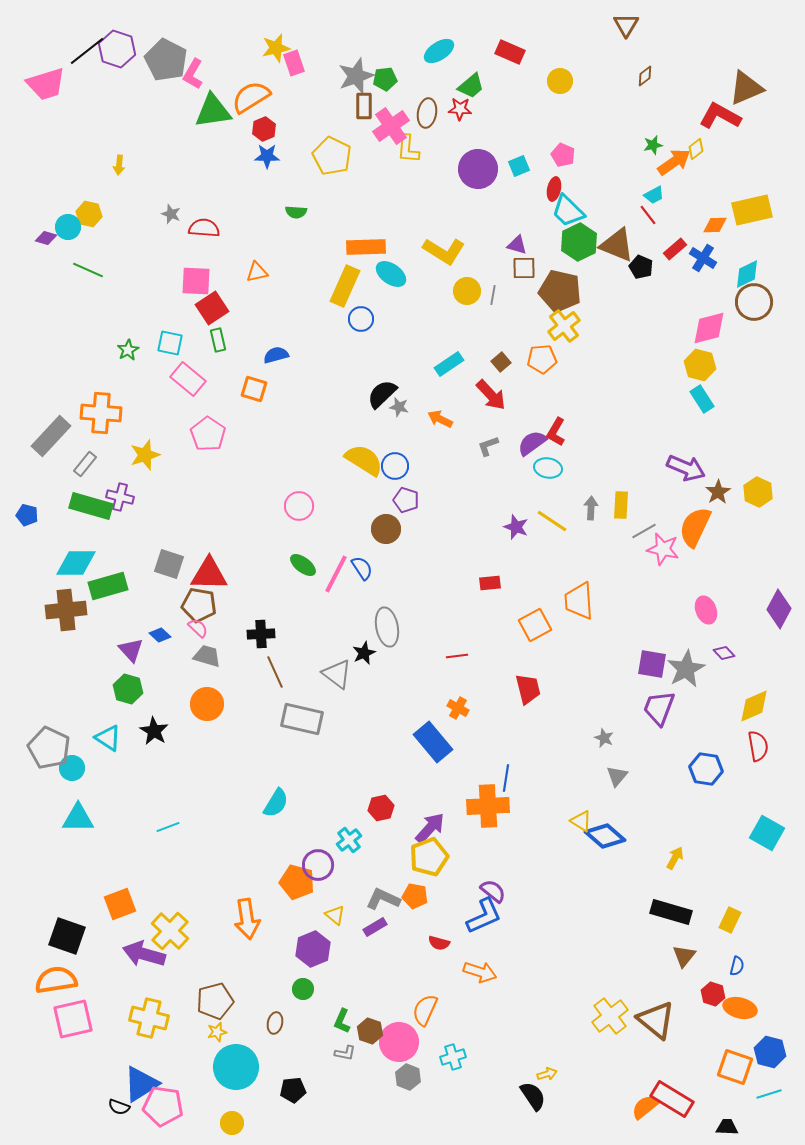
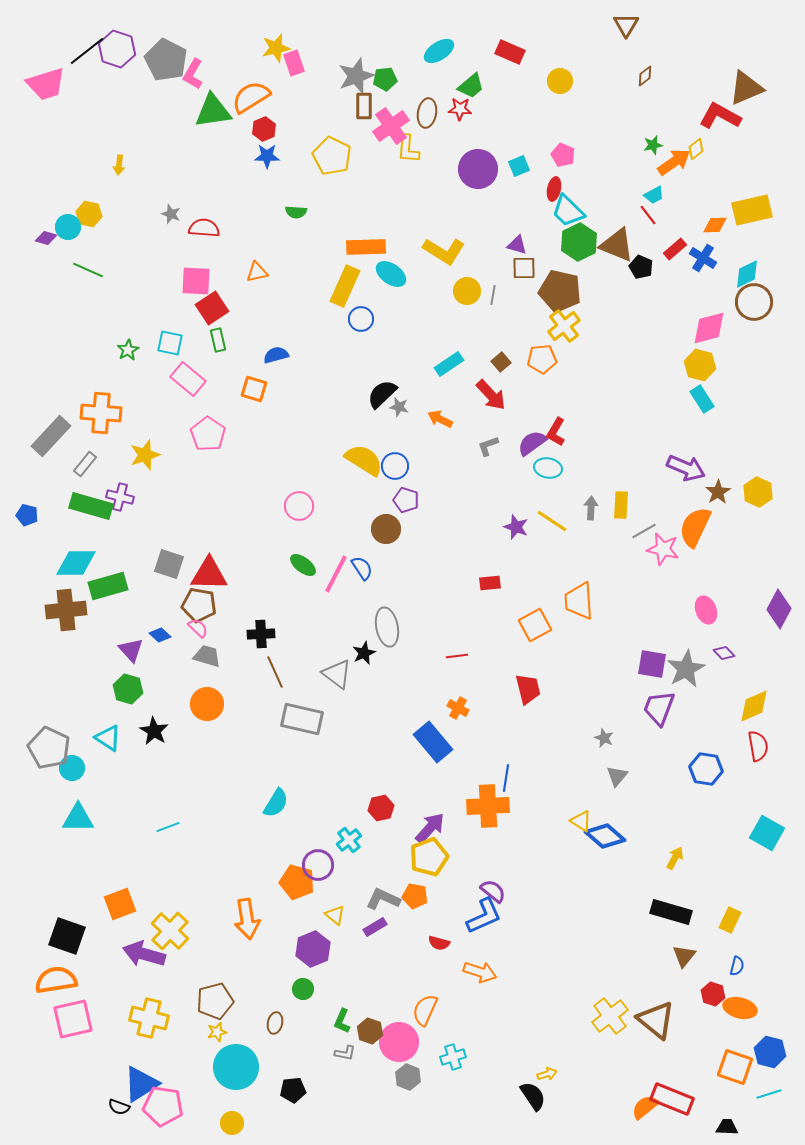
red rectangle at (672, 1099): rotated 9 degrees counterclockwise
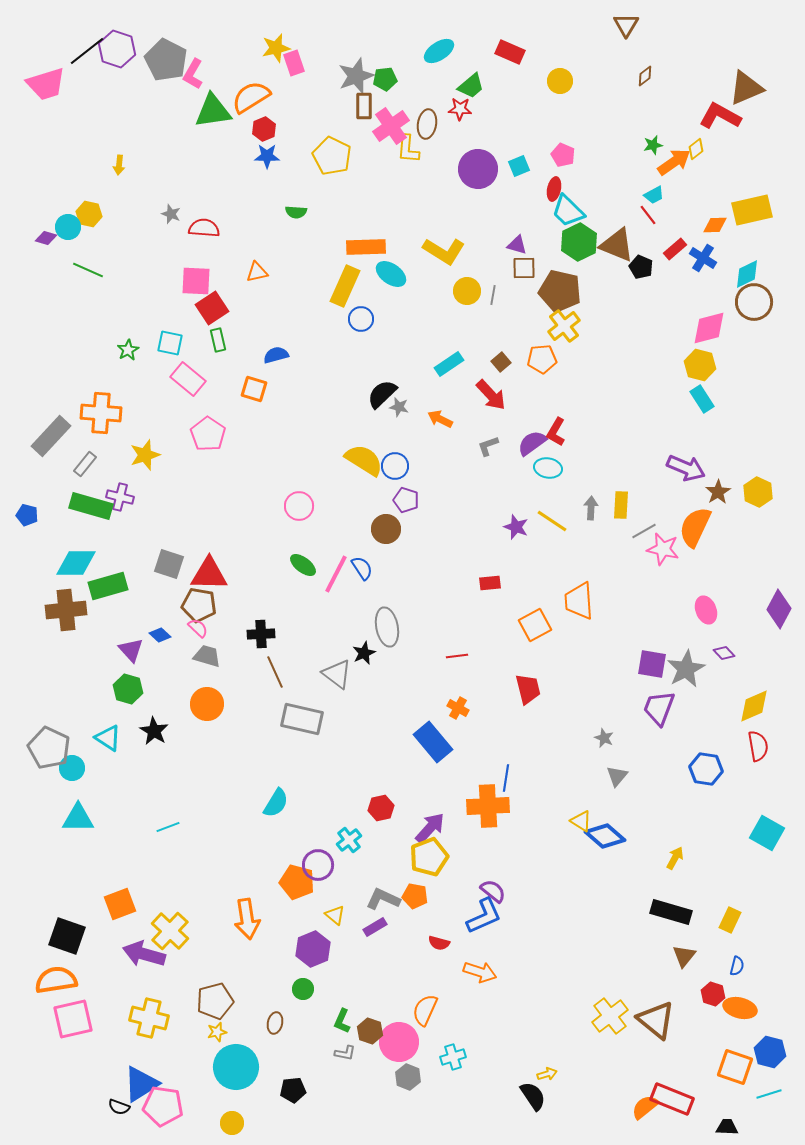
brown ellipse at (427, 113): moved 11 px down
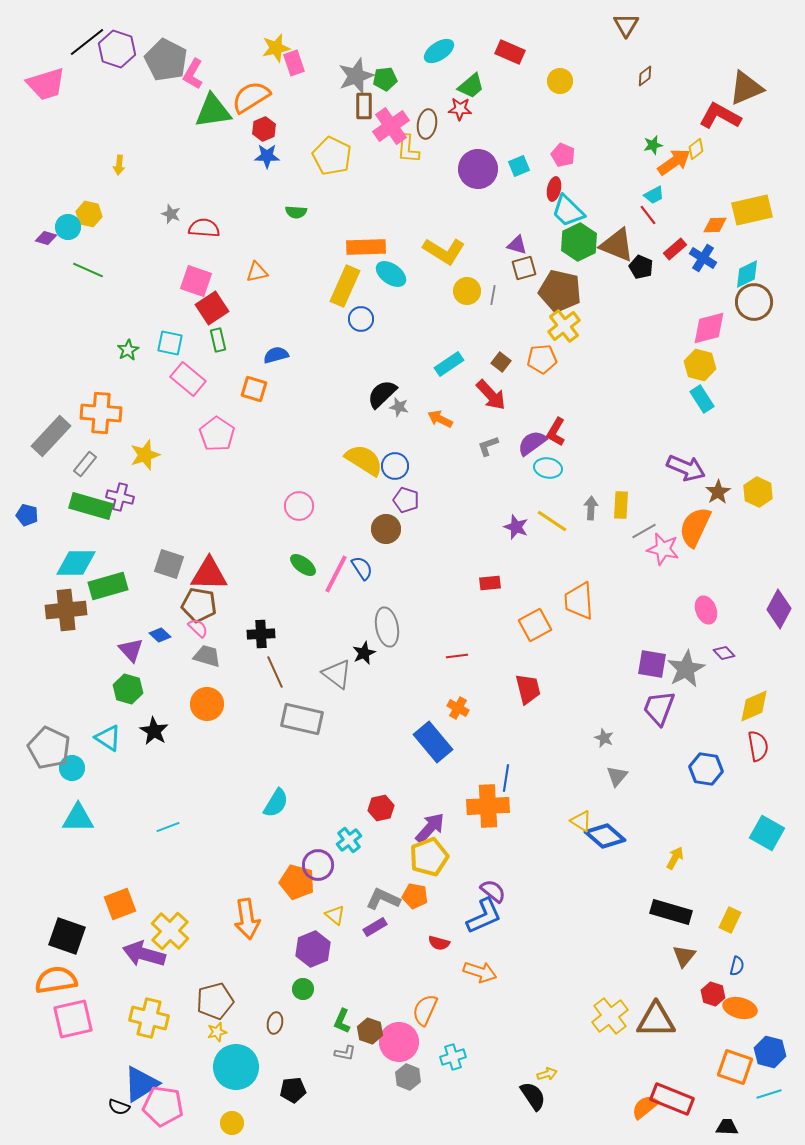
black line at (87, 51): moved 9 px up
brown square at (524, 268): rotated 15 degrees counterclockwise
pink square at (196, 281): rotated 16 degrees clockwise
brown square at (501, 362): rotated 12 degrees counterclockwise
pink pentagon at (208, 434): moved 9 px right
brown triangle at (656, 1020): rotated 39 degrees counterclockwise
